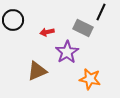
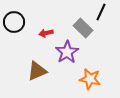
black circle: moved 1 px right, 2 px down
gray rectangle: rotated 18 degrees clockwise
red arrow: moved 1 px left, 1 px down
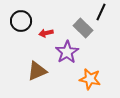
black circle: moved 7 px right, 1 px up
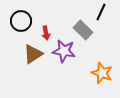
gray rectangle: moved 2 px down
red arrow: rotated 88 degrees counterclockwise
purple star: moved 3 px left, 1 px up; rotated 30 degrees counterclockwise
brown triangle: moved 4 px left, 17 px up; rotated 10 degrees counterclockwise
orange star: moved 12 px right, 6 px up; rotated 10 degrees clockwise
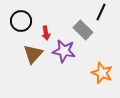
brown triangle: rotated 15 degrees counterclockwise
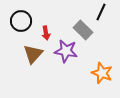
purple star: moved 2 px right
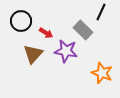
red arrow: rotated 48 degrees counterclockwise
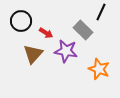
orange star: moved 3 px left, 4 px up
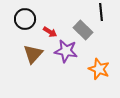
black line: rotated 30 degrees counterclockwise
black circle: moved 4 px right, 2 px up
red arrow: moved 4 px right, 1 px up
